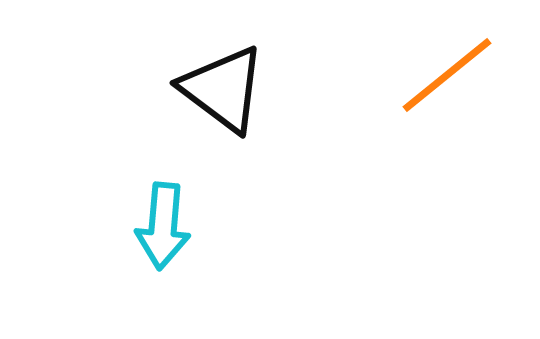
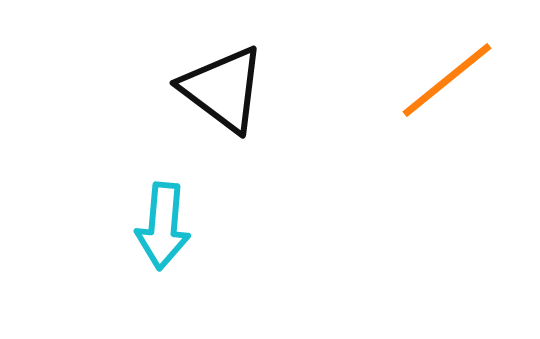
orange line: moved 5 px down
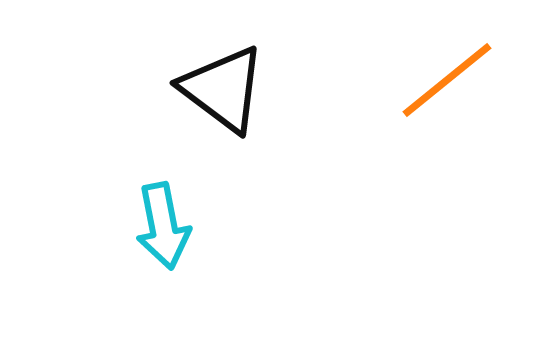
cyan arrow: rotated 16 degrees counterclockwise
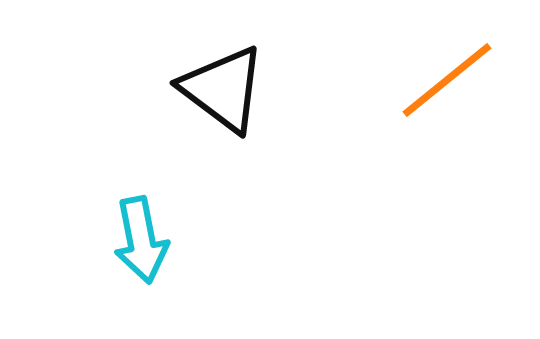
cyan arrow: moved 22 px left, 14 px down
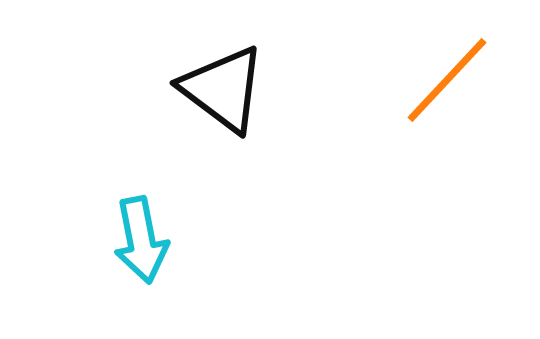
orange line: rotated 8 degrees counterclockwise
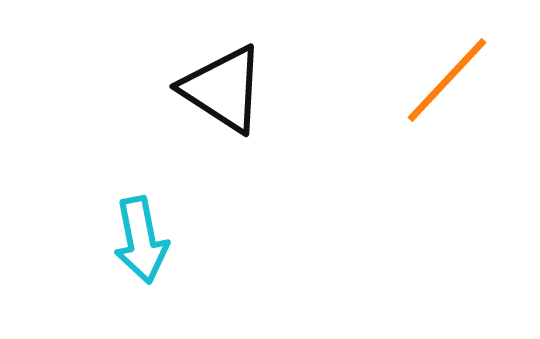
black triangle: rotated 4 degrees counterclockwise
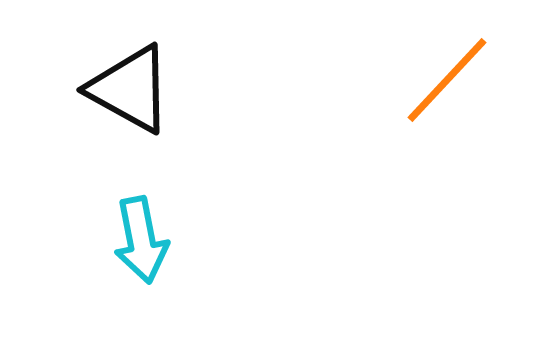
black triangle: moved 93 px left; rotated 4 degrees counterclockwise
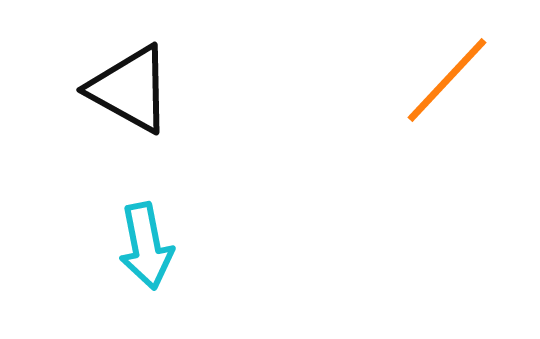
cyan arrow: moved 5 px right, 6 px down
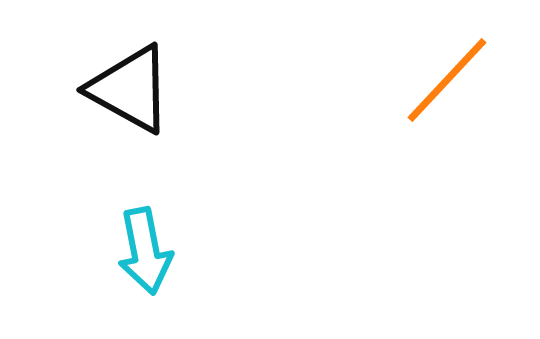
cyan arrow: moved 1 px left, 5 px down
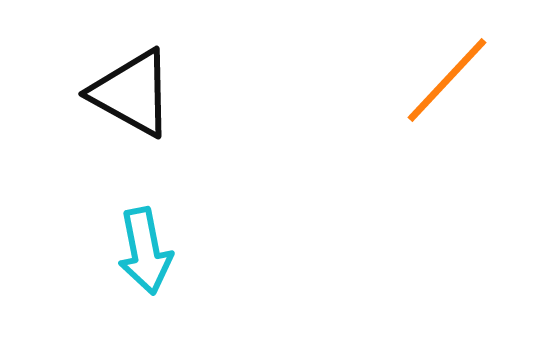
black triangle: moved 2 px right, 4 px down
